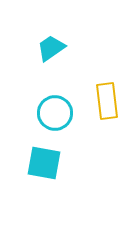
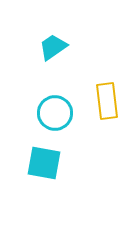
cyan trapezoid: moved 2 px right, 1 px up
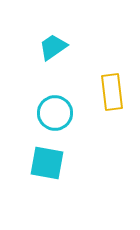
yellow rectangle: moved 5 px right, 9 px up
cyan square: moved 3 px right
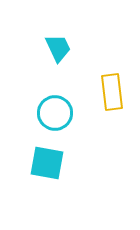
cyan trapezoid: moved 5 px right, 1 px down; rotated 100 degrees clockwise
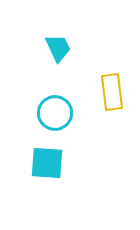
cyan square: rotated 6 degrees counterclockwise
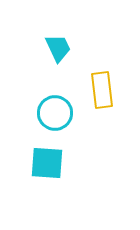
yellow rectangle: moved 10 px left, 2 px up
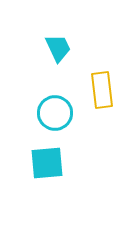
cyan square: rotated 9 degrees counterclockwise
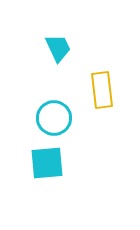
cyan circle: moved 1 px left, 5 px down
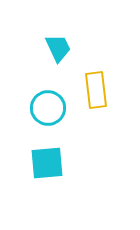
yellow rectangle: moved 6 px left
cyan circle: moved 6 px left, 10 px up
